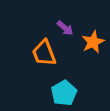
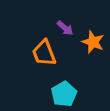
orange star: rotated 25 degrees counterclockwise
cyan pentagon: moved 1 px down
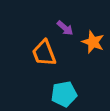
cyan pentagon: rotated 20 degrees clockwise
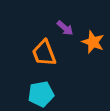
cyan pentagon: moved 23 px left
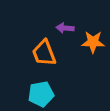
purple arrow: rotated 144 degrees clockwise
orange star: rotated 20 degrees counterclockwise
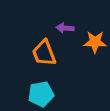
orange star: moved 2 px right
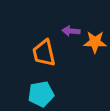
purple arrow: moved 6 px right, 3 px down
orange trapezoid: rotated 8 degrees clockwise
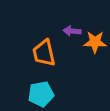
purple arrow: moved 1 px right
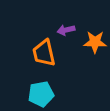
purple arrow: moved 6 px left, 1 px up; rotated 18 degrees counterclockwise
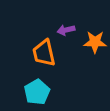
cyan pentagon: moved 4 px left, 2 px up; rotated 20 degrees counterclockwise
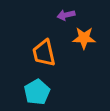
purple arrow: moved 15 px up
orange star: moved 11 px left, 4 px up
